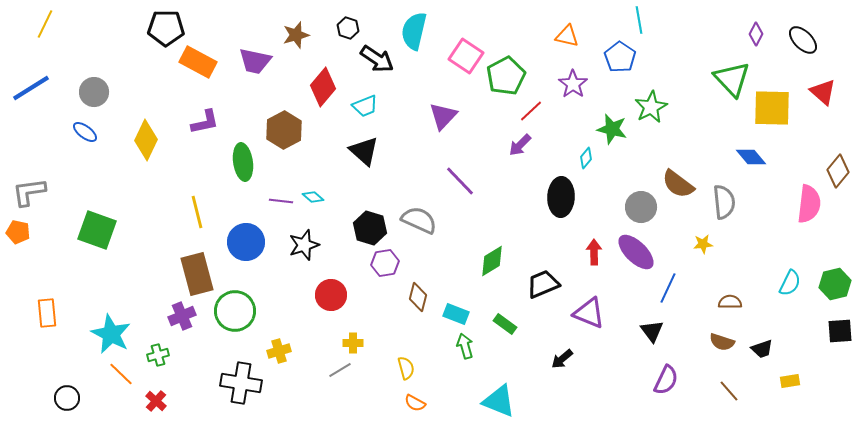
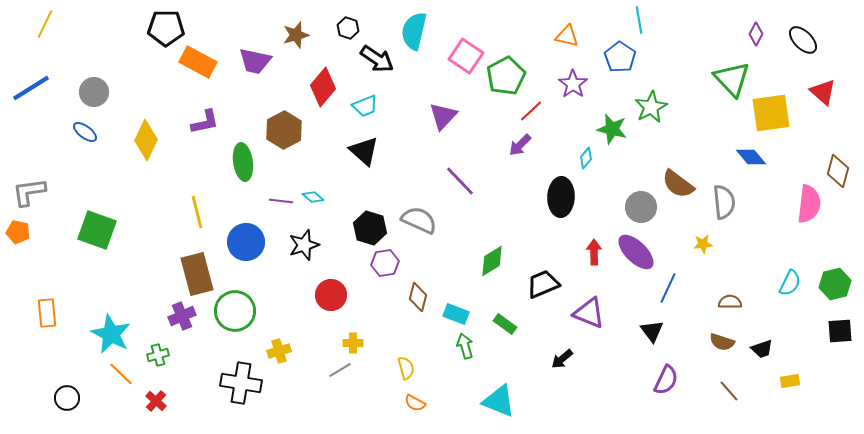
yellow square at (772, 108): moved 1 px left, 5 px down; rotated 9 degrees counterclockwise
brown diamond at (838, 171): rotated 24 degrees counterclockwise
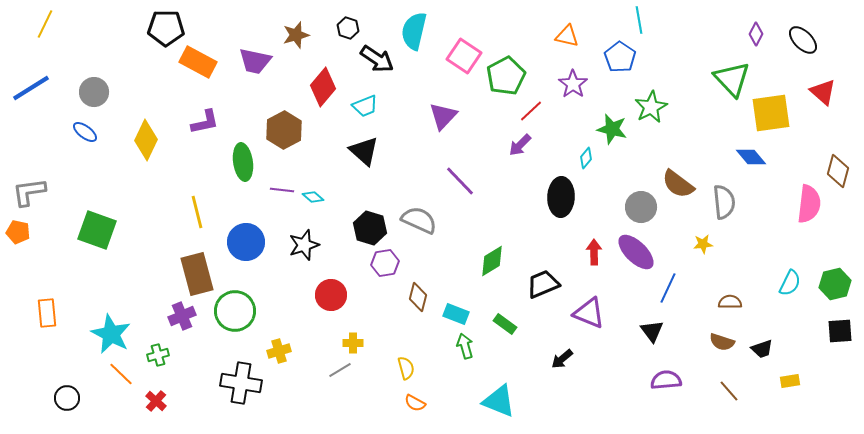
pink square at (466, 56): moved 2 px left
purple line at (281, 201): moved 1 px right, 11 px up
purple semicircle at (666, 380): rotated 120 degrees counterclockwise
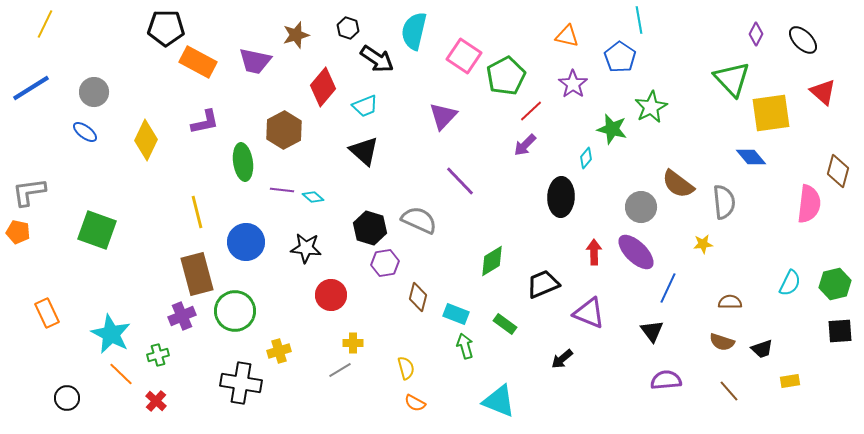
purple arrow at (520, 145): moved 5 px right
black star at (304, 245): moved 2 px right, 3 px down; rotated 24 degrees clockwise
orange rectangle at (47, 313): rotated 20 degrees counterclockwise
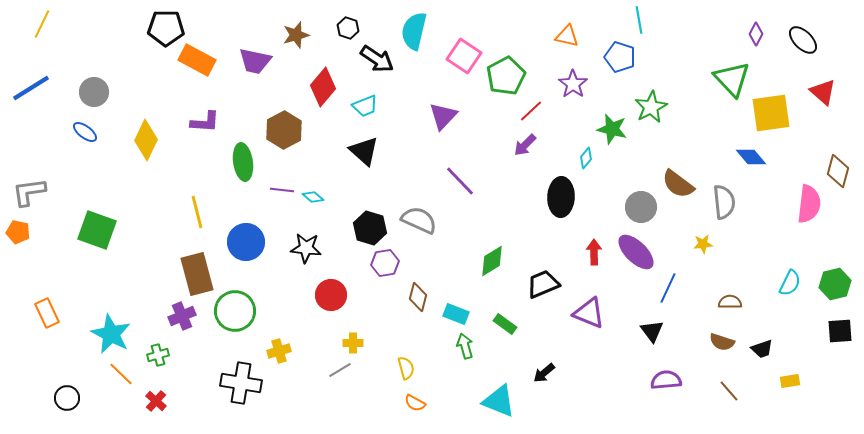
yellow line at (45, 24): moved 3 px left
blue pentagon at (620, 57): rotated 16 degrees counterclockwise
orange rectangle at (198, 62): moved 1 px left, 2 px up
purple L-shape at (205, 122): rotated 16 degrees clockwise
black arrow at (562, 359): moved 18 px left, 14 px down
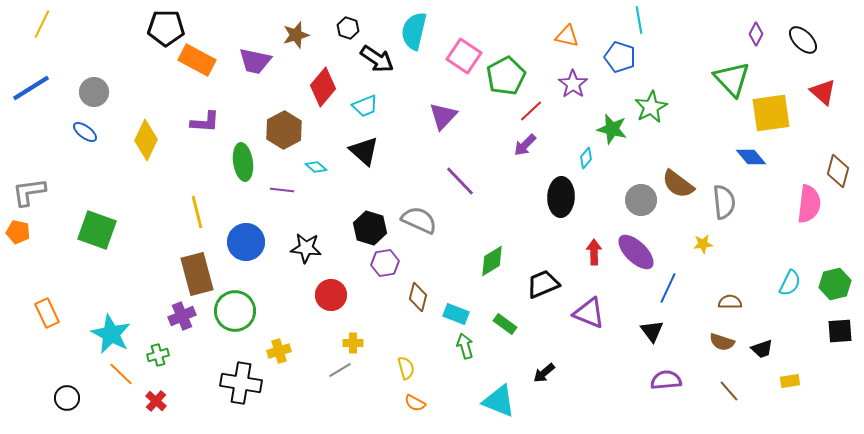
cyan diamond at (313, 197): moved 3 px right, 30 px up
gray circle at (641, 207): moved 7 px up
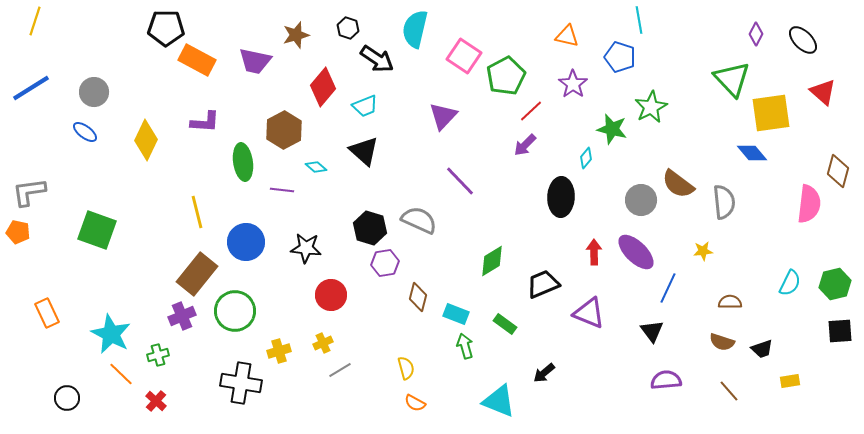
yellow line at (42, 24): moved 7 px left, 3 px up; rotated 8 degrees counterclockwise
cyan semicircle at (414, 31): moved 1 px right, 2 px up
blue diamond at (751, 157): moved 1 px right, 4 px up
yellow star at (703, 244): moved 7 px down
brown rectangle at (197, 274): rotated 54 degrees clockwise
yellow cross at (353, 343): moved 30 px left; rotated 24 degrees counterclockwise
